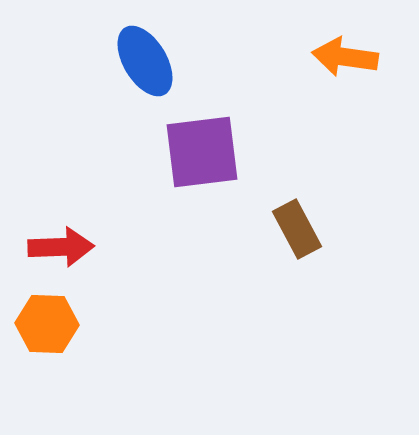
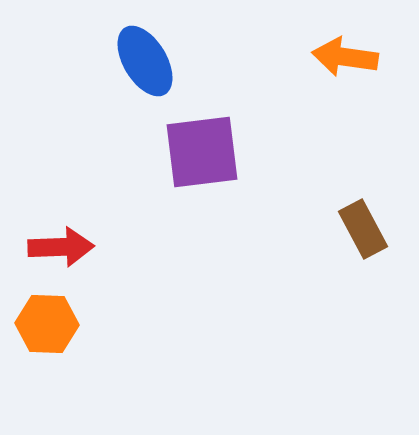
brown rectangle: moved 66 px right
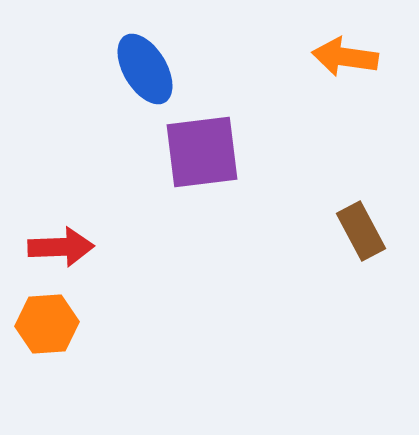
blue ellipse: moved 8 px down
brown rectangle: moved 2 px left, 2 px down
orange hexagon: rotated 6 degrees counterclockwise
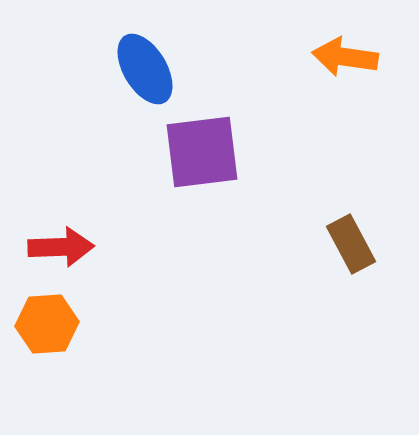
brown rectangle: moved 10 px left, 13 px down
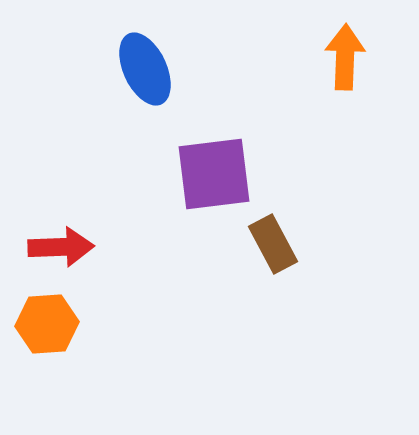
orange arrow: rotated 84 degrees clockwise
blue ellipse: rotated 6 degrees clockwise
purple square: moved 12 px right, 22 px down
brown rectangle: moved 78 px left
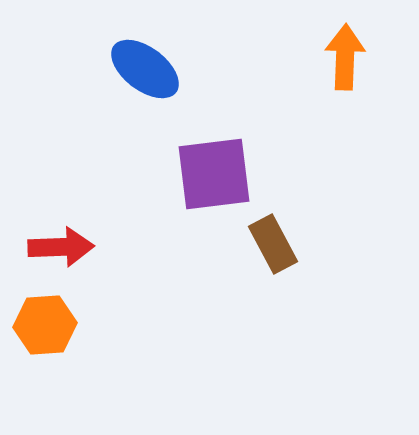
blue ellipse: rotated 28 degrees counterclockwise
orange hexagon: moved 2 px left, 1 px down
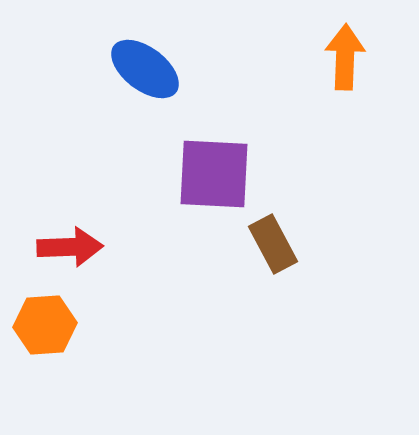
purple square: rotated 10 degrees clockwise
red arrow: moved 9 px right
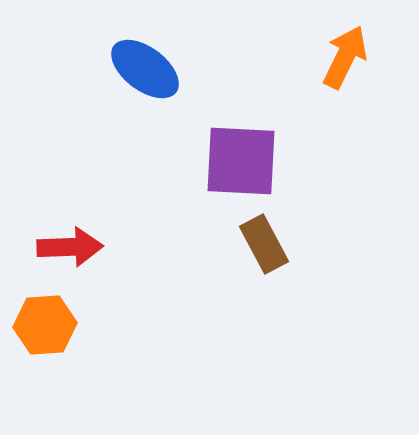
orange arrow: rotated 24 degrees clockwise
purple square: moved 27 px right, 13 px up
brown rectangle: moved 9 px left
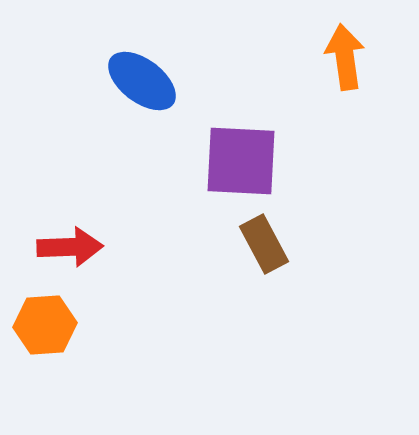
orange arrow: rotated 34 degrees counterclockwise
blue ellipse: moved 3 px left, 12 px down
